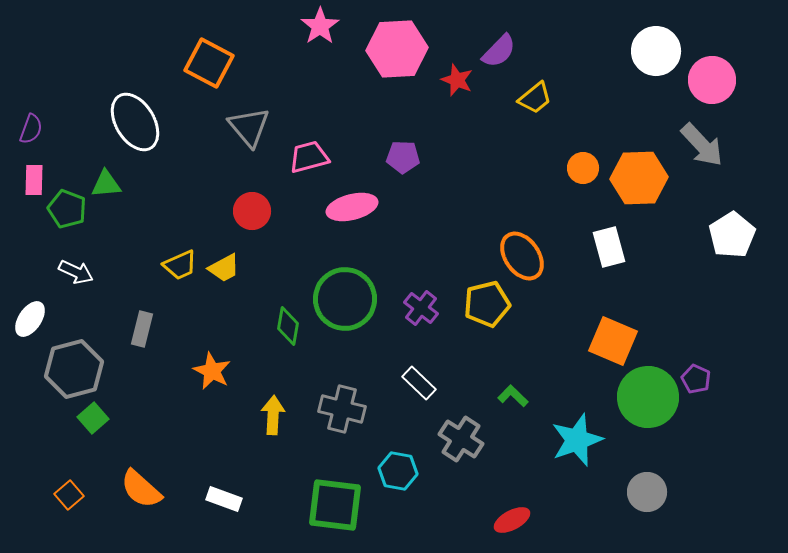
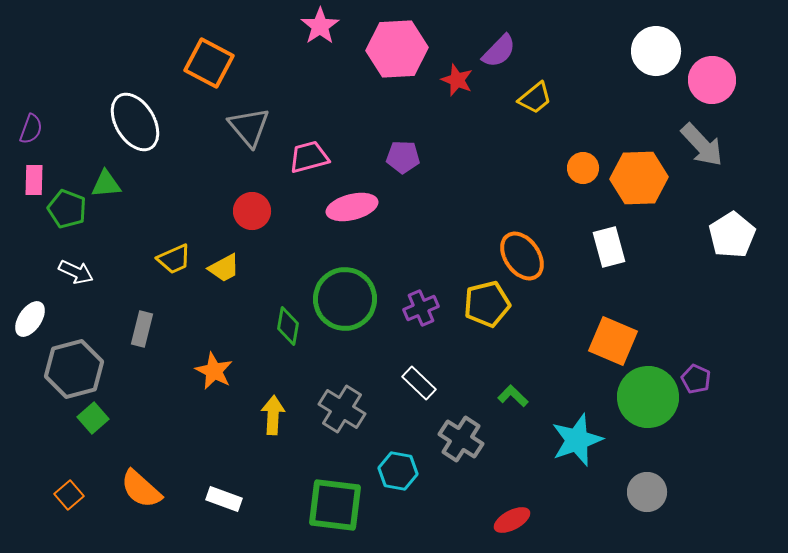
yellow trapezoid at (180, 265): moved 6 px left, 6 px up
purple cross at (421, 308): rotated 28 degrees clockwise
orange star at (212, 371): moved 2 px right
gray cross at (342, 409): rotated 18 degrees clockwise
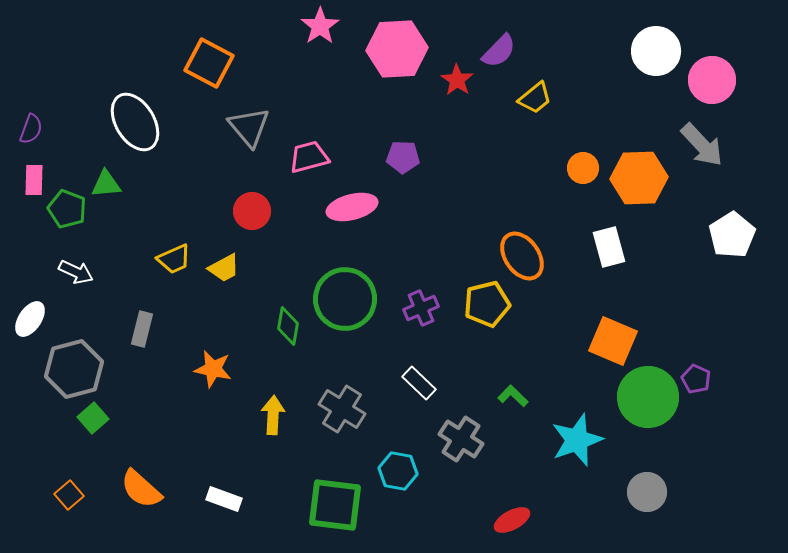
red star at (457, 80): rotated 12 degrees clockwise
orange star at (214, 371): moved 1 px left, 2 px up; rotated 15 degrees counterclockwise
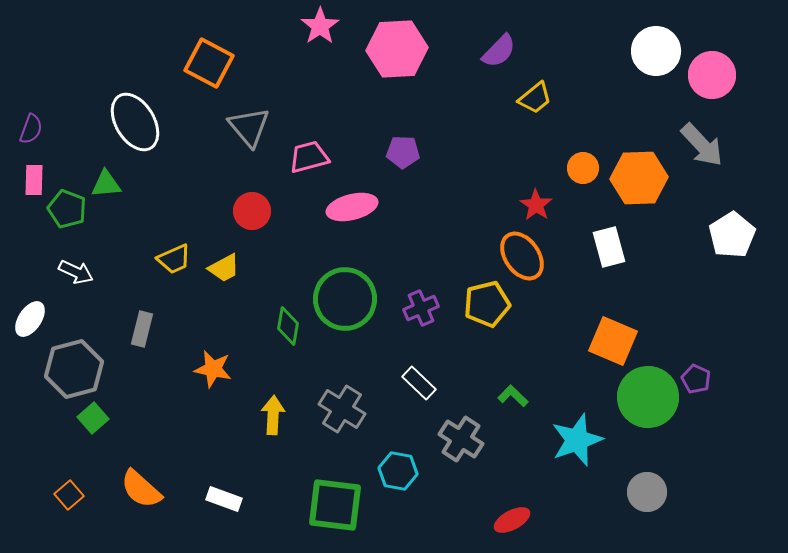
red star at (457, 80): moved 79 px right, 125 px down
pink circle at (712, 80): moved 5 px up
purple pentagon at (403, 157): moved 5 px up
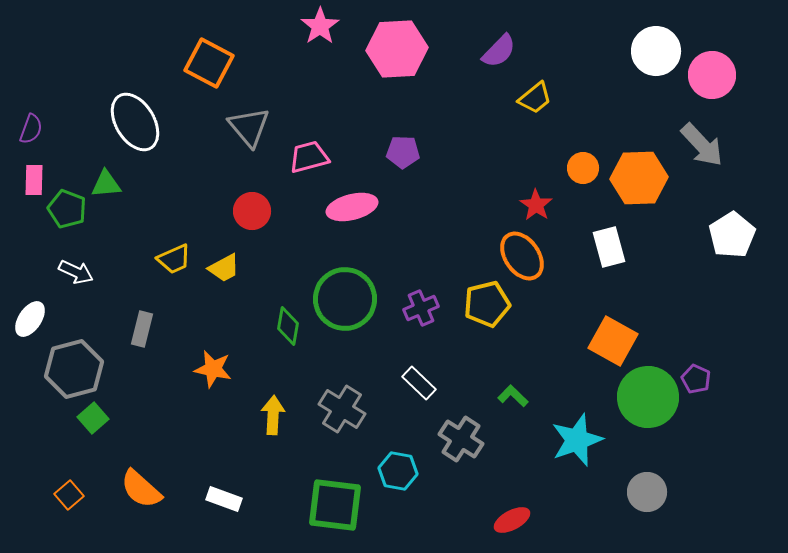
orange square at (613, 341): rotated 6 degrees clockwise
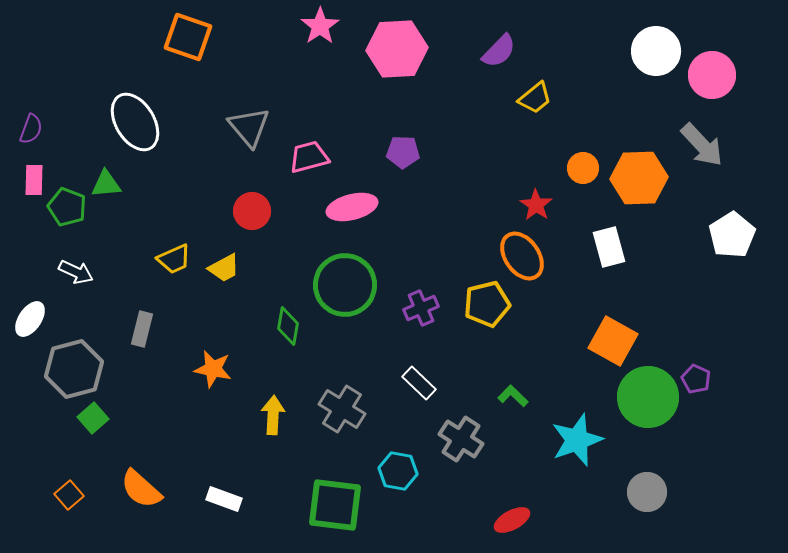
orange square at (209, 63): moved 21 px left, 26 px up; rotated 9 degrees counterclockwise
green pentagon at (67, 209): moved 2 px up
green circle at (345, 299): moved 14 px up
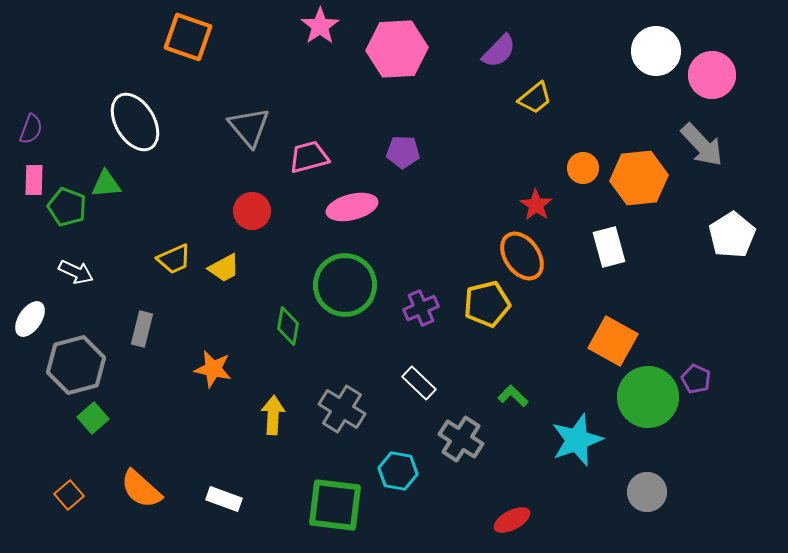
orange hexagon at (639, 178): rotated 4 degrees counterclockwise
gray hexagon at (74, 369): moved 2 px right, 4 px up
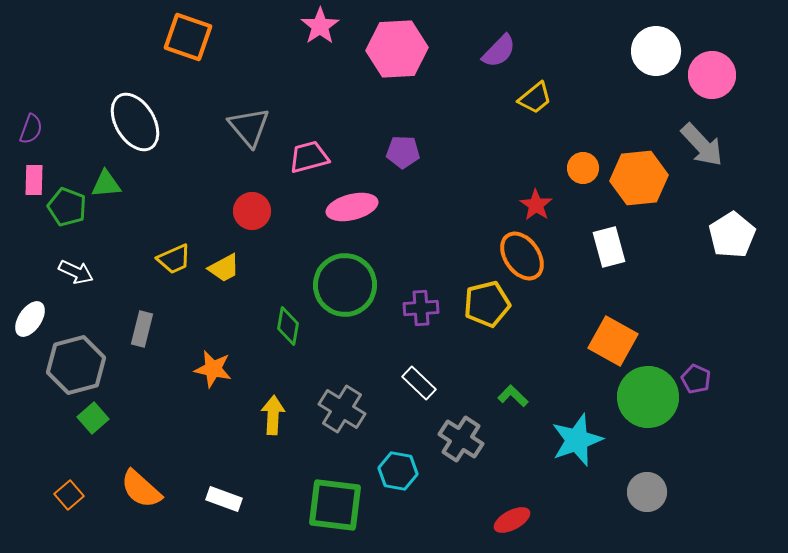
purple cross at (421, 308): rotated 20 degrees clockwise
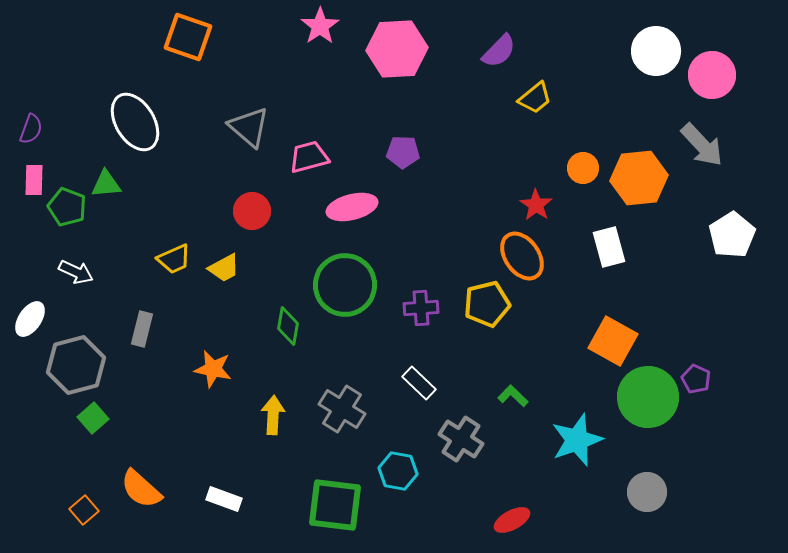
gray triangle at (249, 127): rotated 9 degrees counterclockwise
orange square at (69, 495): moved 15 px right, 15 px down
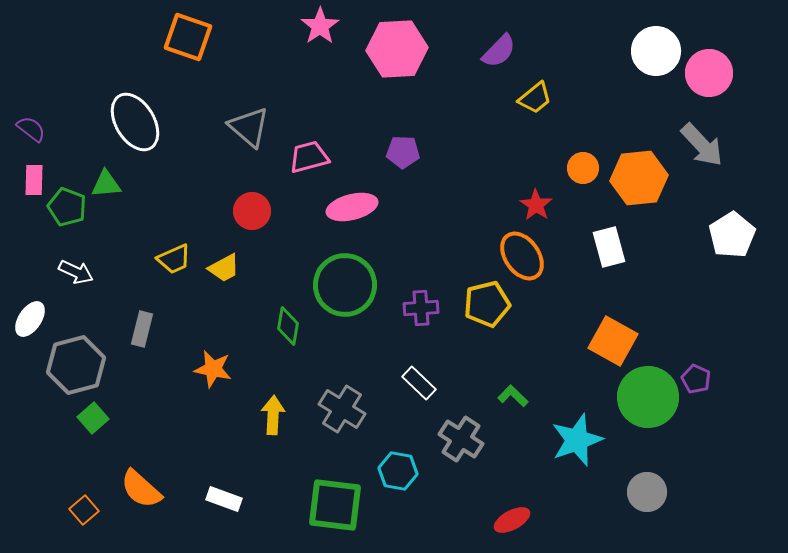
pink circle at (712, 75): moved 3 px left, 2 px up
purple semicircle at (31, 129): rotated 72 degrees counterclockwise
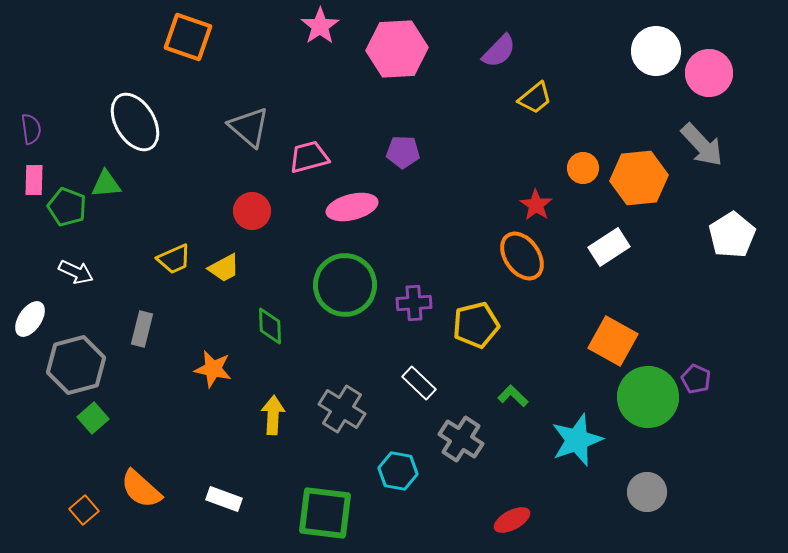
purple semicircle at (31, 129): rotated 44 degrees clockwise
white rectangle at (609, 247): rotated 72 degrees clockwise
yellow pentagon at (487, 304): moved 11 px left, 21 px down
purple cross at (421, 308): moved 7 px left, 5 px up
green diamond at (288, 326): moved 18 px left; rotated 12 degrees counterclockwise
green square at (335, 505): moved 10 px left, 8 px down
